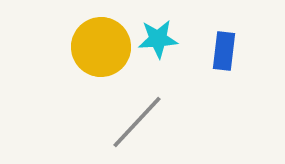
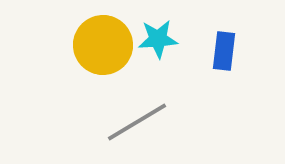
yellow circle: moved 2 px right, 2 px up
gray line: rotated 16 degrees clockwise
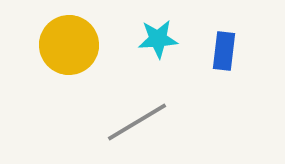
yellow circle: moved 34 px left
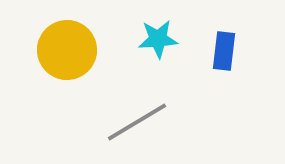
yellow circle: moved 2 px left, 5 px down
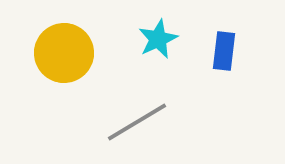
cyan star: rotated 21 degrees counterclockwise
yellow circle: moved 3 px left, 3 px down
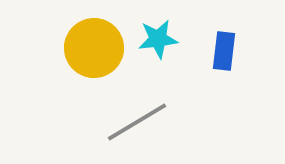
cyan star: rotated 18 degrees clockwise
yellow circle: moved 30 px right, 5 px up
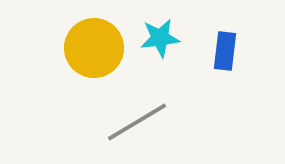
cyan star: moved 2 px right, 1 px up
blue rectangle: moved 1 px right
